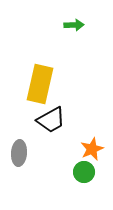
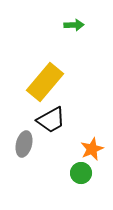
yellow rectangle: moved 5 px right, 2 px up; rotated 27 degrees clockwise
gray ellipse: moved 5 px right, 9 px up; rotated 10 degrees clockwise
green circle: moved 3 px left, 1 px down
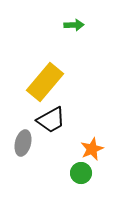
gray ellipse: moved 1 px left, 1 px up
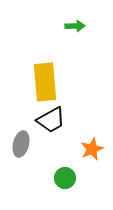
green arrow: moved 1 px right, 1 px down
yellow rectangle: rotated 45 degrees counterclockwise
gray ellipse: moved 2 px left, 1 px down
green circle: moved 16 px left, 5 px down
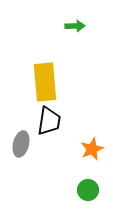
black trapezoid: moved 2 px left, 1 px down; rotated 52 degrees counterclockwise
green circle: moved 23 px right, 12 px down
